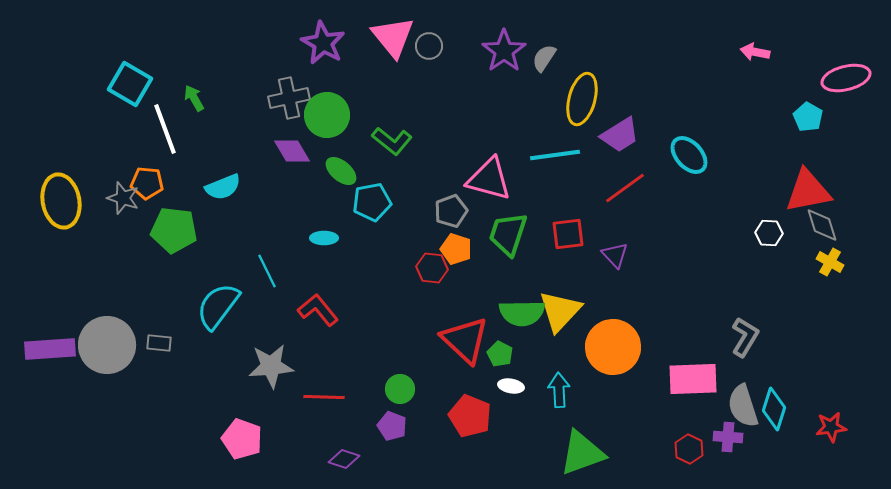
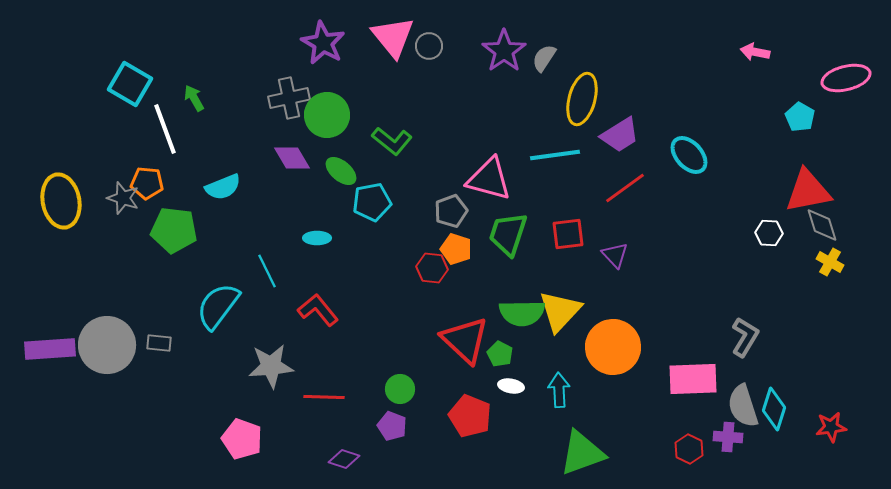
cyan pentagon at (808, 117): moved 8 px left
purple diamond at (292, 151): moved 7 px down
cyan ellipse at (324, 238): moved 7 px left
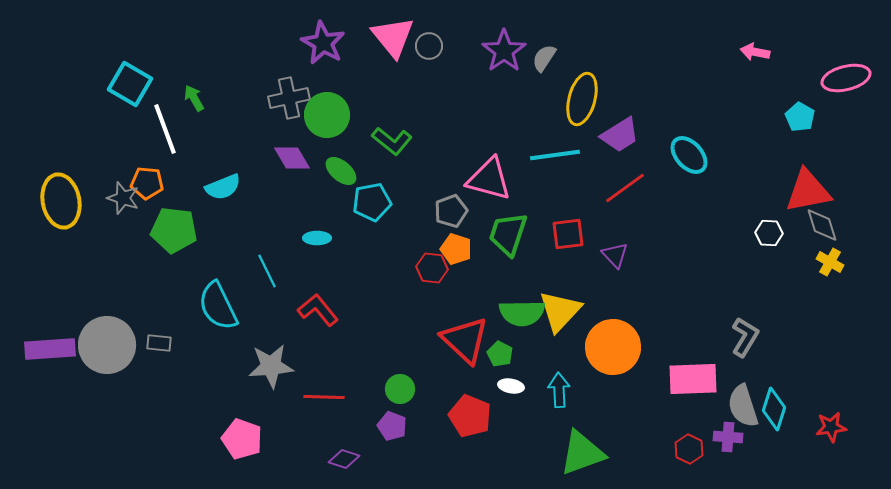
cyan semicircle at (218, 306): rotated 63 degrees counterclockwise
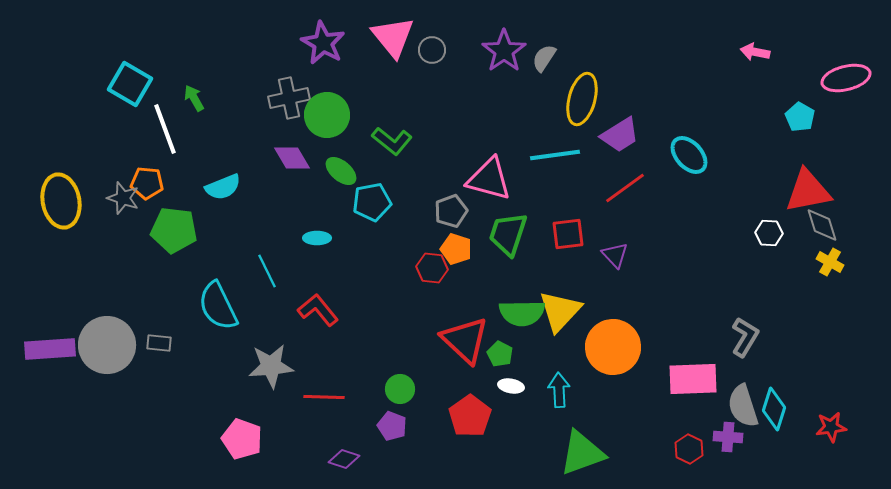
gray circle at (429, 46): moved 3 px right, 4 px down
red pentagon at (470, 416): rotated 15 degrees clockwise
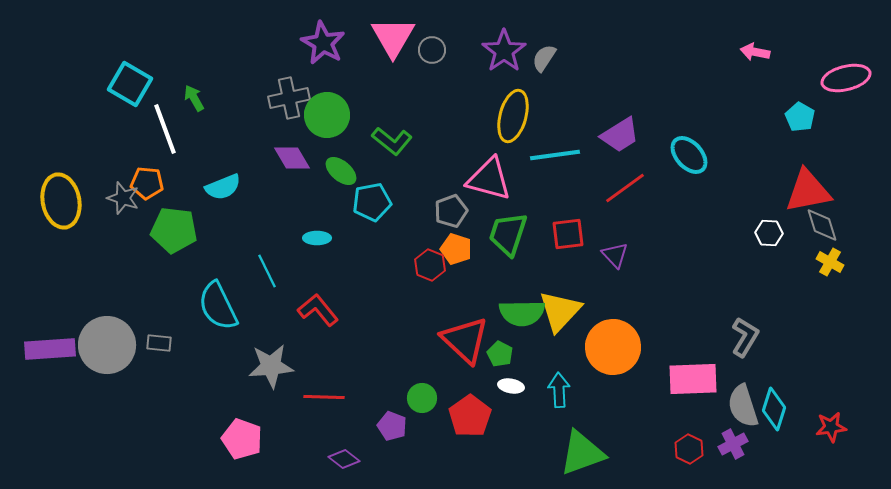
pink triangle at (393, 37): rotated 9 degrees clockwise
yellow ellipse at (582, 99): moved 69 px left, 17 px down
red hexagon at (432, 268): moved 2 px left, 3 px up; rotated 16 degrees clockwise
green circle at (400, 389): moved 22 px right, 9 px down
purple cross at (728, 437): moved 5 px right, 7 px down; rotated 32 degrees counterclockwise
purple diamond at (344, 459): rotated 20 degrees clockwise
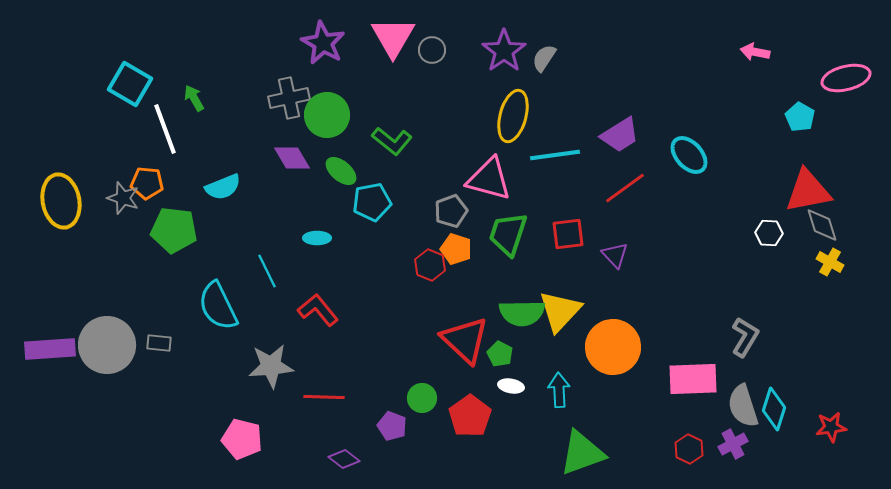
pink pentagon at (242, 439): rotated 6 degrees counterclockwise
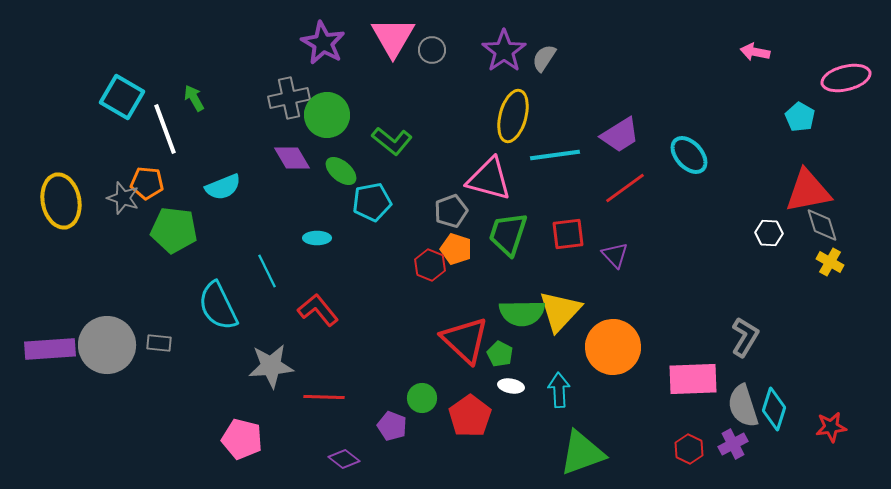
cyan square at (130, 84): moved 8 px left, 13 px down
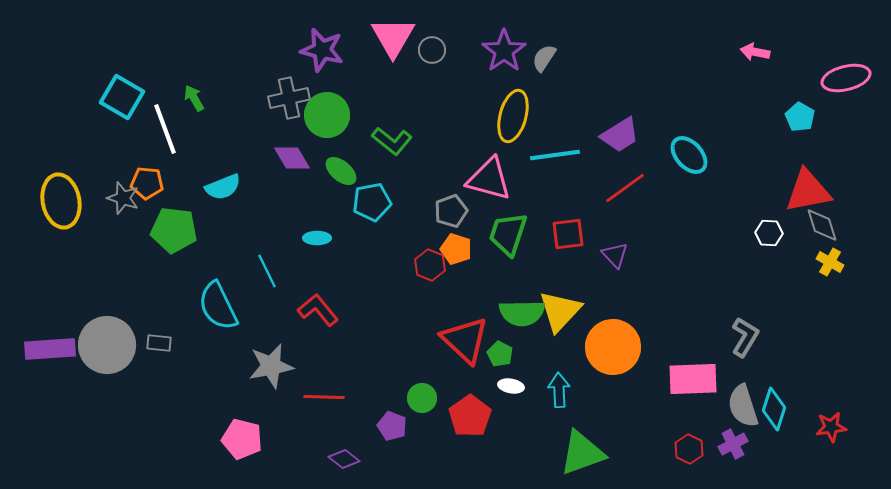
purple star at (323, 43): moved 1 px left, 7 px down; rotated 15 degrees counterclockwise
gray star at (271, 366): rotated 6 degrees counterclockwise
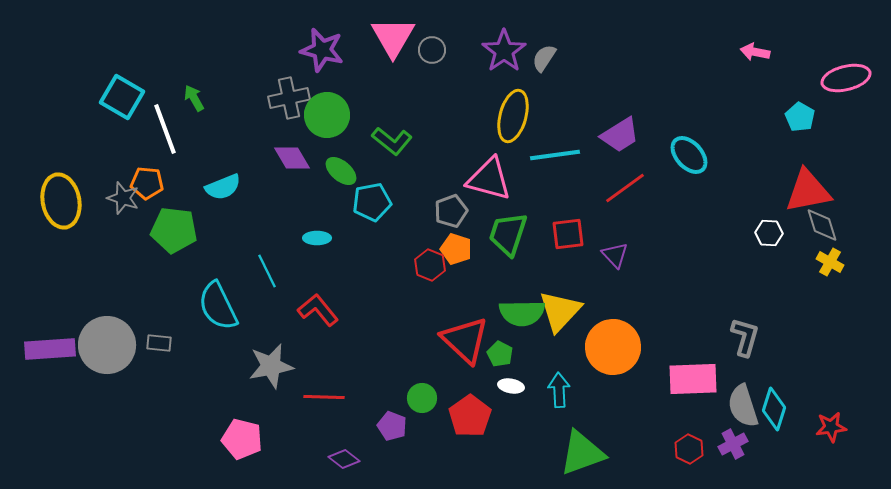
gray L-shape at (745, 337): rotated 15 degrees counterclockwise
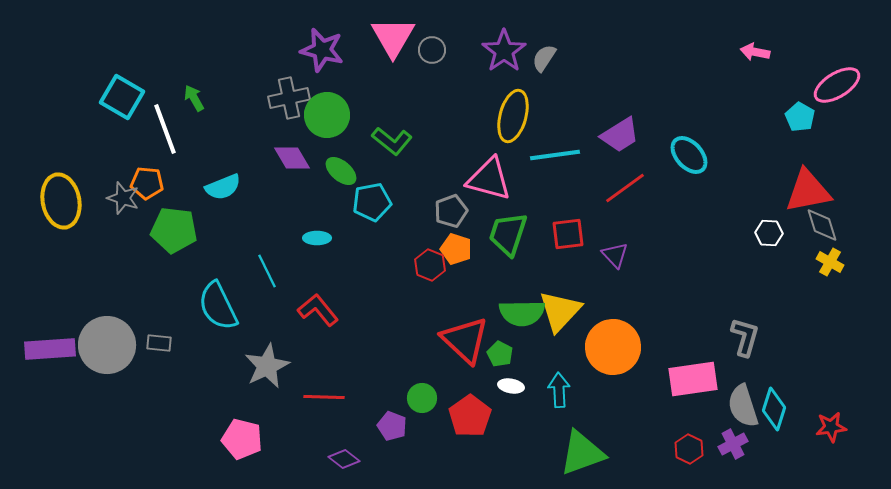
pink ellipse at (846, 78): moved 9 px left, 7 px down; rotated 18 degrees counterclockwise
gray star at (271, 366): moved 4 px left; rotated 15 degrees counterclockwise
pink rectangle at (693, 379): rotated 6 degrees counterclockwise
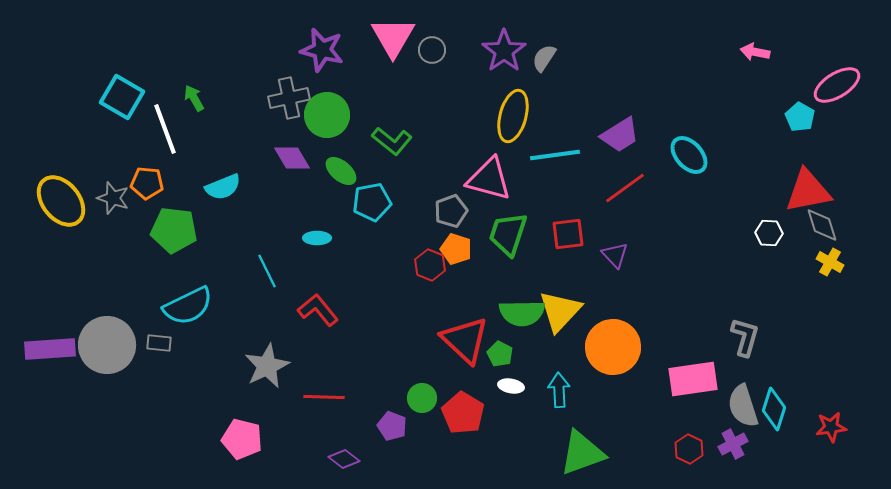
gray star at (123, 198): moved 10 px left
yellow ellipse at (61, 201): rotated 28 degrees counterclockwise
cyan semicircle at (218, 306): moved 30 px left; rotated 90 degrees counterclockwise
red pentagon at (470, 416): moved 7 px left, 3 px up; rotated 6 degrees counterclockwise
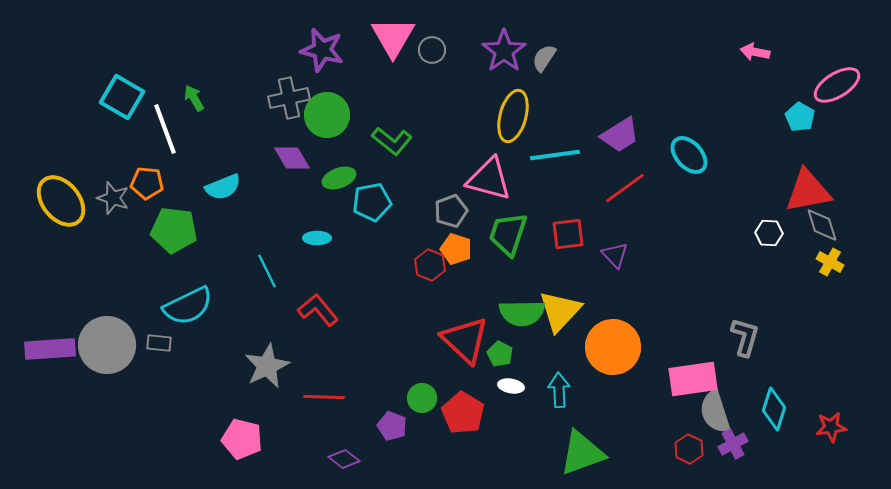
green ellipse at (341, 171): moved 2 px left, 7 px down; rotated 60 degrees counterclockwise
gray semicircle at (743, 406): moved 28 px left, 6 px down
